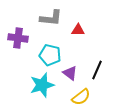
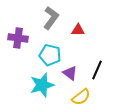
gray L-shape: rotated 60 degrees counterclockwise
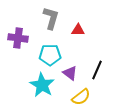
gray L-shape: rotated 20 degrees counterclockwise
cyan pentagon: rotated 15 degrees counterclockwise
cyan star: rotated 25 degrees counterclockwise
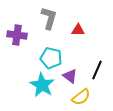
gray L-shape: moved 2 px left
purple cross: moved 1 px left, 3 px up
cyan pentagon: moved 1 px right, 3 px down; rotated 15 degrees clockwise
purple triangle: moved 3 px down
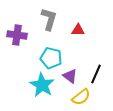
gray L-shape: moved 1 px down
black line: moved 1 px left, 4 px down
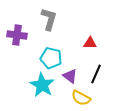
red triangle: moved 12 px right, 13 px down
yellow semicircle: moved 1 px down; rotated 66 degrees clockwise
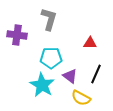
cyan pentagon: rotated 15 degrees counterclockwise
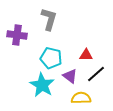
red triangle: moved 4 px left, 12 px down
cyan pentagon: rotated 15 degrees clockwise
black line: rotated 24 degrees clockwise
yellow semicircle: rotated 150 degrees clockwise
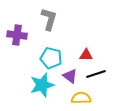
black line: rotated 24 degrees clockwise
cyan star: rotated 25 degrees clockwise
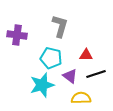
gray L-shape: moved 11 px right, 7 px down
